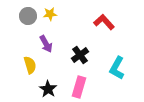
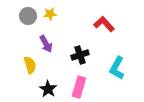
red L-shape: moved 2 px down
black cross: rotated 18 degrees clockwise
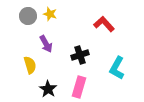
yellow star: rotated 24 degrees clockwise
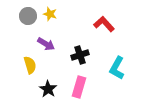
purple arrow: rotated 30 degrees counterclockwise
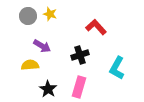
red L-shape: moved 8 px left, 3 px down
purple arrow: moved 4 px left, 2 px down
yellow semicircle: rotated 78 degrees counterclockwise
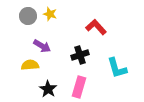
cyan L-shape: rotated 45 degrees counterclockwise
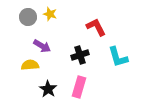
gray circle: moved 1 px down
red L-shape: rotated 15 degrees clockwise
cyan L-shape: moved 1 px right, 11 px up
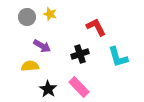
gray circle: moved 1 px left
black cross: moved 1 px up
yellow semicircle: moved 1 px down
pink rectangle: rotated 60 degrees counterclockwise
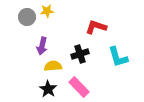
yellow star: moved 3 px left, 3 px up; rotated 24 degrees counterclockwise
red L-shape: rotated 45 degrees counterclockwise
purple arrow: rotated 72 degrees clockwise
yellow semicircle: moved 23 px right
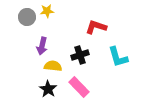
black cross: moved 1 px down
yellow semicircle: rotated 12 degrees clockwise
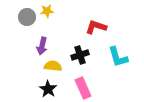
pink rectangle: moved 4 px right, 1 px down; rotated 20 degrees clockwise
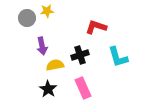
gray circle: moved 1 px down
purple arrow: rotated 24 degrees counterclockwise
yellow semicircle: moved 2 px right, 1 px up; rotated 18 degrees counterclockwise
